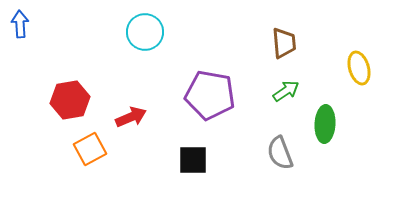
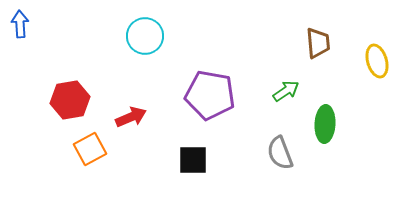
cyan circle: moved 4 px down
brown trapezoid: moved 34 px right
yellow ellipse: moved 18 px right, 7 px up
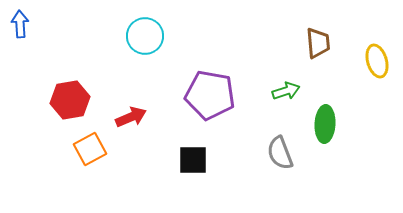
green arrow: rotated 16 degrees clockwise
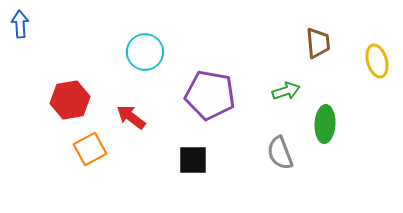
cyan circle: moved 16 px down
red arrow: rotated 120 degrees counterclockwise
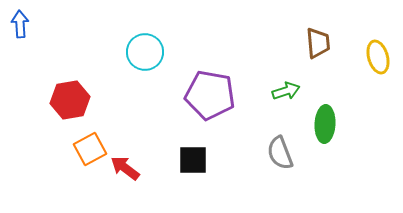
yellow ellipse: moved 1 px right, 4 px up
red arrow: moved 6 px left, 51 px down
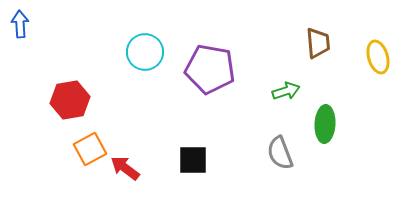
purple pentagon: moved 26 px up
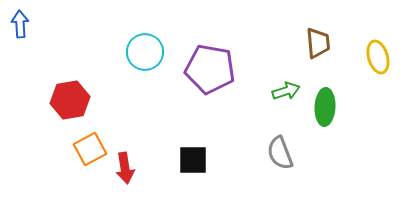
green ellipse: moved 17 px up
red arrow: rotated 136 degrees counterclockwise
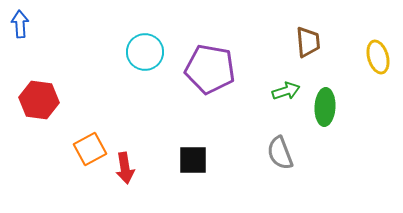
brown trapezoid: moved 10 px left, 1 px up
red hexagon: moved 31 px left; rotated 18 degrees clockwise
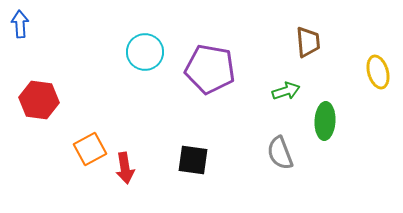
yellow ellipse: moved 15 px down
green ellipse: moved 14 px down
black square: rotated 8 degrees clockwise
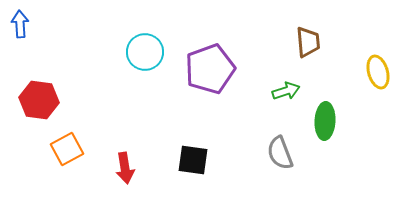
purple pentagon: rotated 30 degrees counterclockwise
orange square: moved 23 px left
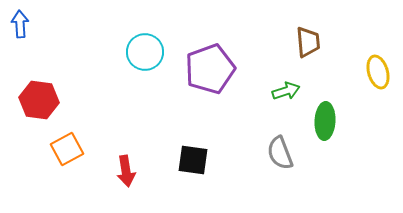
red arrow: moved 1 px right, 3 px down
